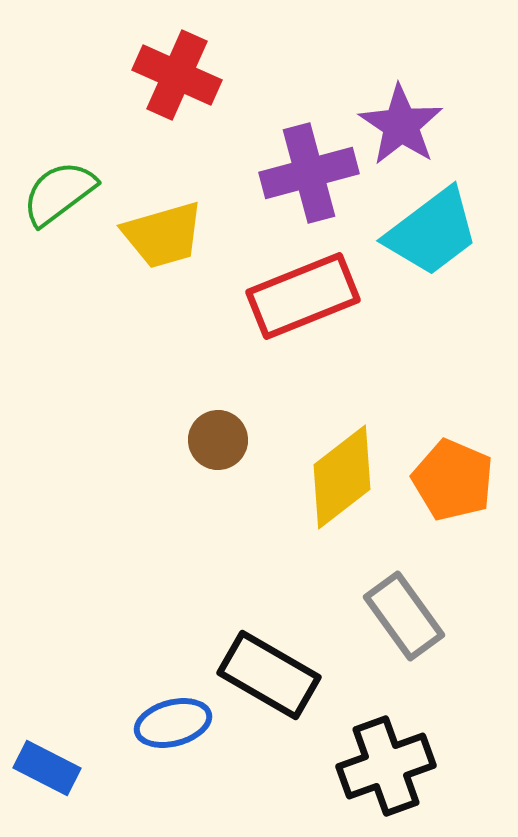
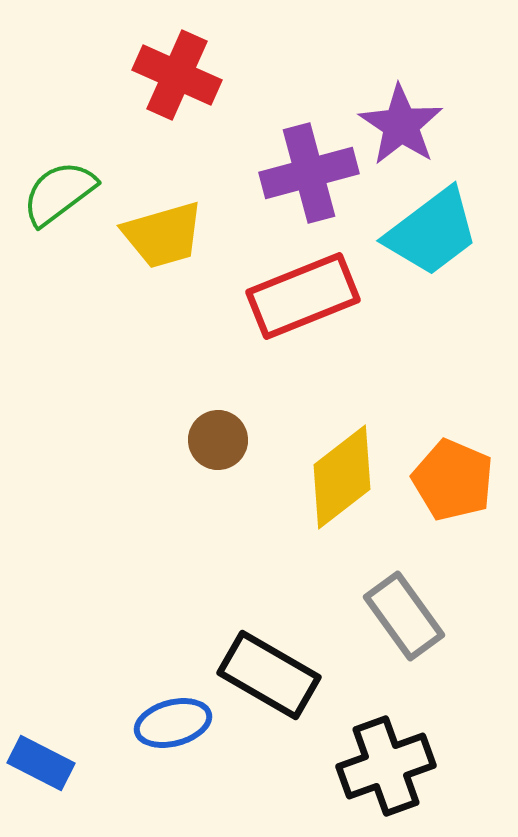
blue rectangle: moved 6 px left, 5 px up
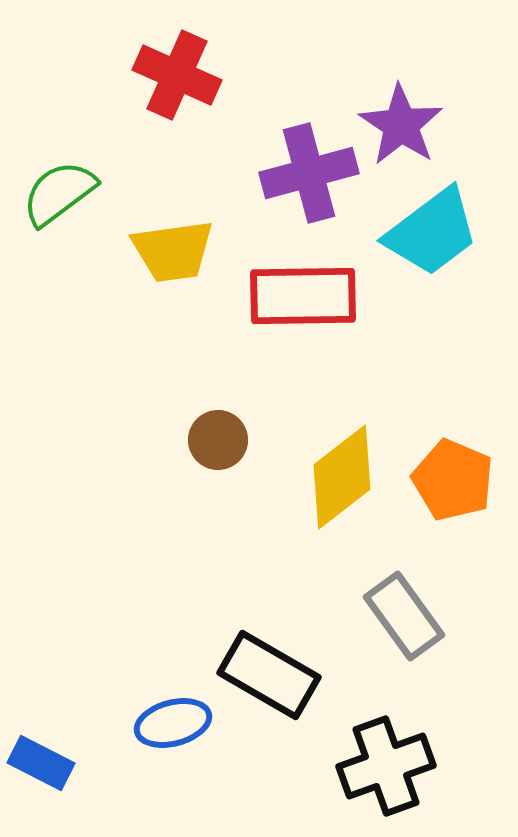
yellow trapezoid: moved 10 px right, 16 px down; rotated 8 degrees clockwise
red rectangle: rotated 21 degrees clockwise
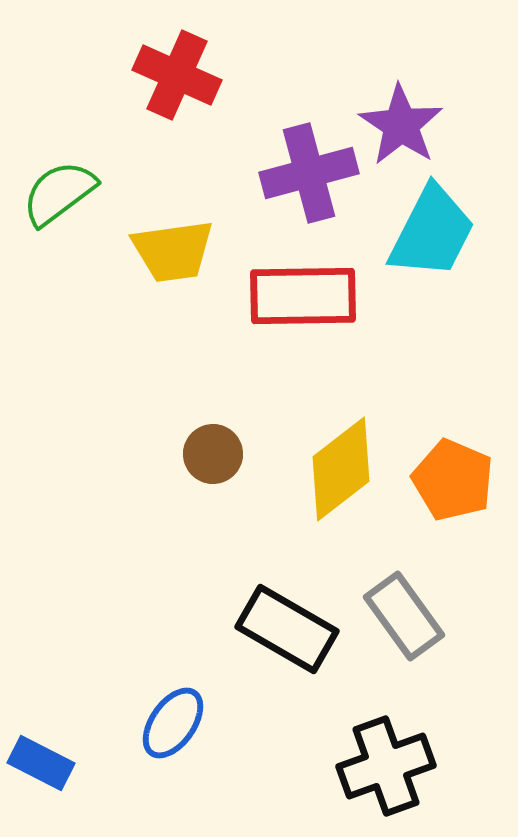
cyan trapezoid: rotated 26 degrees counterclockwise
brown circle: moved 5 px left, 14 px down
yellow diamond: moved 1 px left, 8 px up
black rectangle: moved 18 px right, 46 px up
blue ellipse: rotated 40 degrees counterclockwise
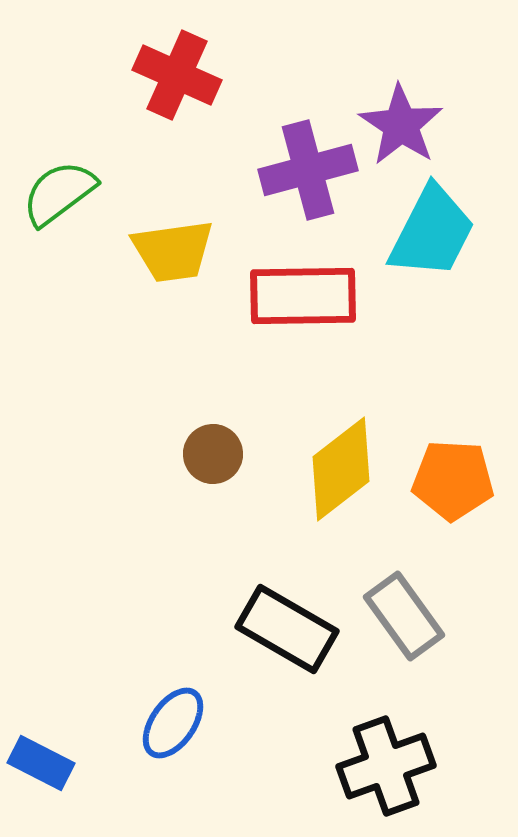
purple cross: moved 1 px left, 3 px up
orange pentagon: rotated 20 degrees counterclockwise
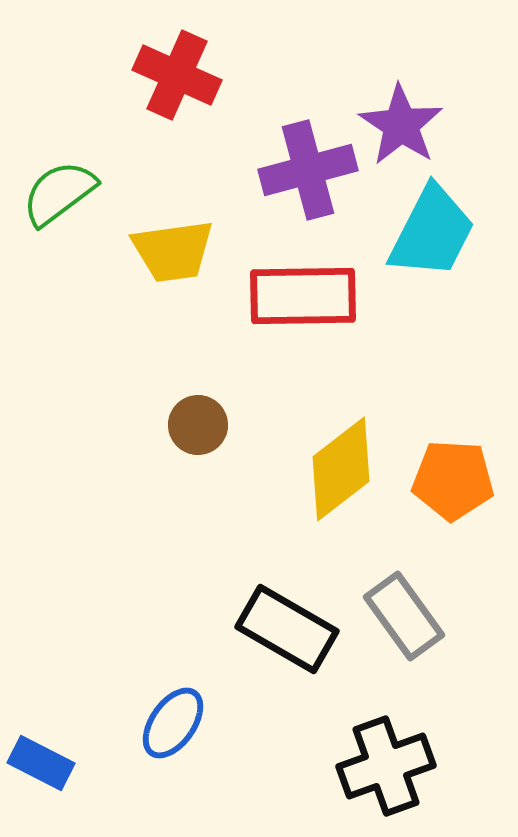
brown circle: moved 15 px left, 29 px up
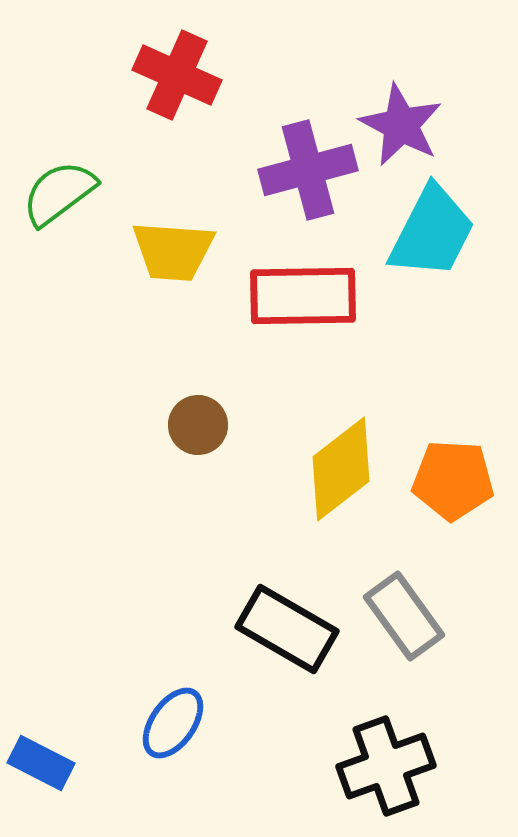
purple star: rotated 6 degrees counterclockwise
yellow trapezoid: rotated 12 degrees clockwise
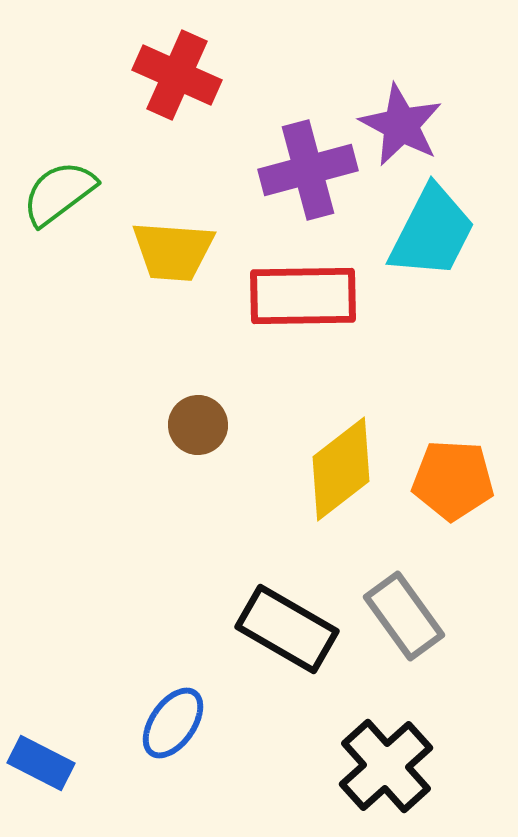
black cross: rotated 22 degrees counterclockwise
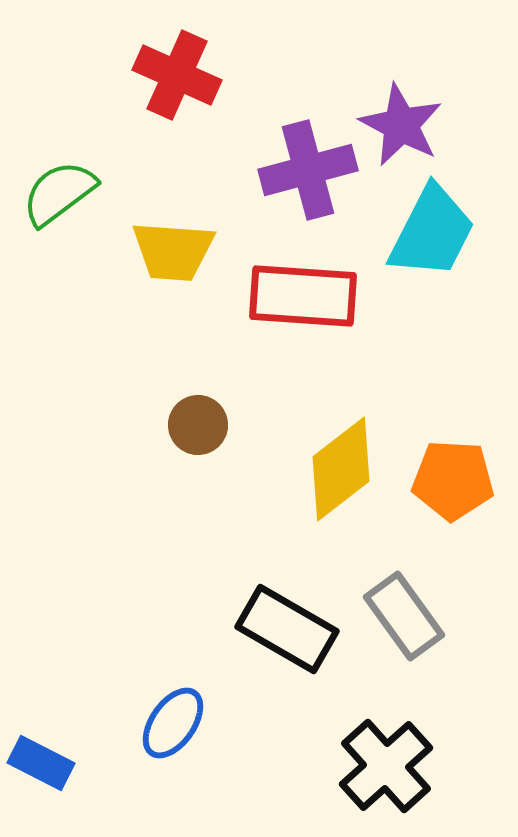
red rectangle: rotated 5 degrees clockwise
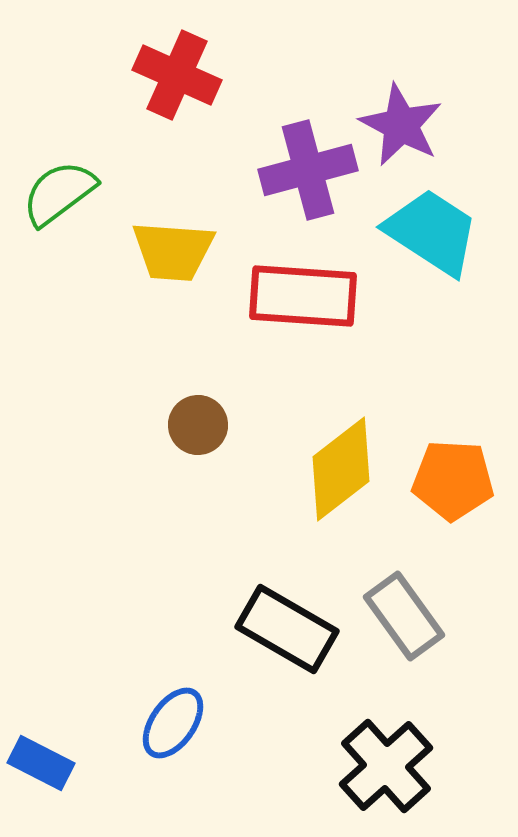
cyan trapezoid: rotated 84 degrees counterclockwise
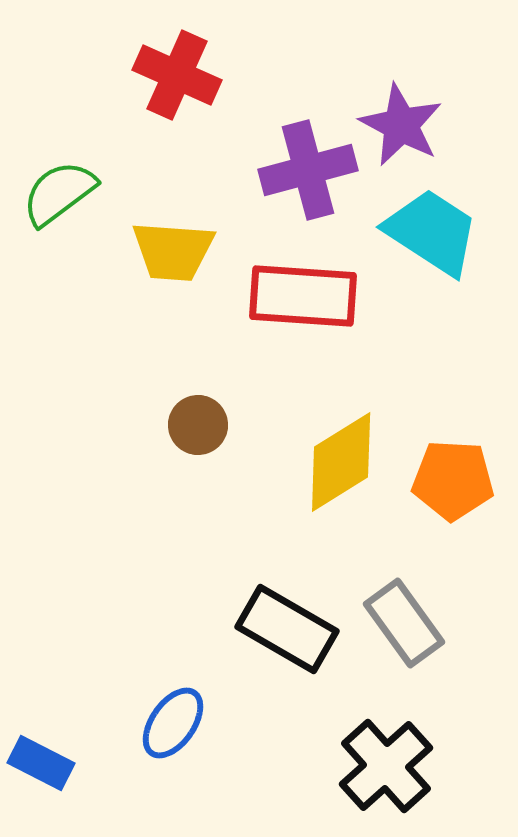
yellow diamond: moved 7 px up; rotated 6 degrees clockwise
gray rectangle: moved 7 px down
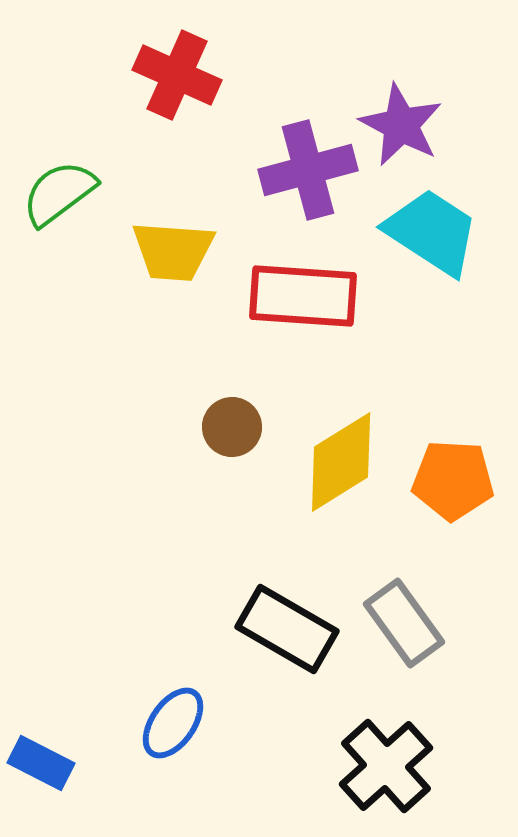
brown circle: moved 34 px right, 2 px down
